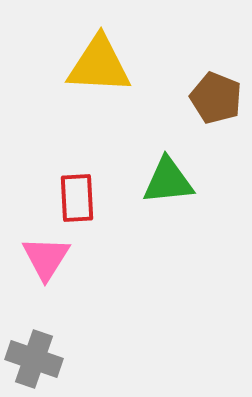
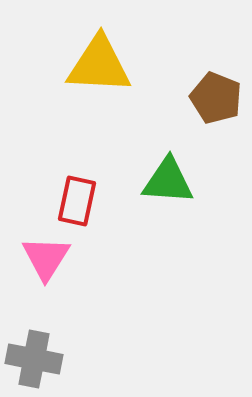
green triangle: rotated 10 degrees clockwise
red rectangle: moved 3 px down; rotated 15 degrees clockwise
gray cross: rotated 8 degrees counterclockwise
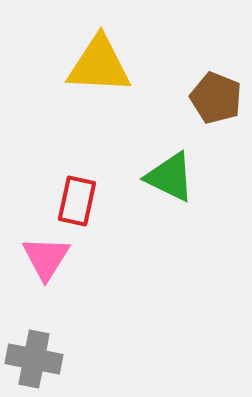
green triangle: moved 2 px right, 4 px up; rotated 22 degrees clockwise
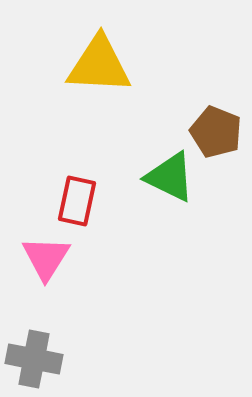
brown pentagon: moved 34 px down
